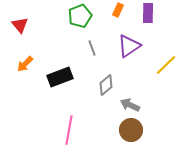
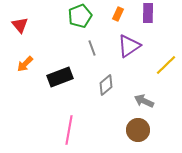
orange rectangle: moved 4 px down
gray arrow: moved 14 px right, 4 px up
brown circle: moved 7 px right
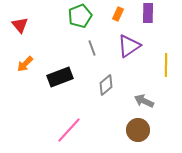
yellow line: rotated 45 degrees counterclockwise
pink line: rotated 32 degrees clockwise
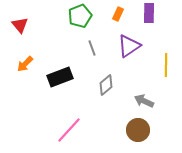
purple rectangle: moved 1 px right
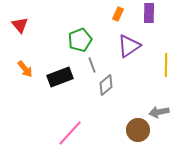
green pentagon: moved 24 px down
gray line: moved 17 px down
orange arrow: moved 5 px down; rotated 84 degrees counterclockwise
gray arrow: moved 15 px right, 11 px down; rotated 36 degrees counterclockwise
pink line: moved 1 px right, 3 px down
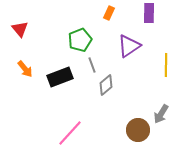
orange rectangle: moved 9 px left, 1 px up
red triangle: moved 4 px down
gray arrow: moved 2 px right, 2 px down; rotated 48 degrees counterclockwise
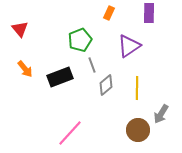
yellow line: moved 29 px left, 23 px down
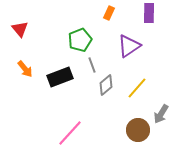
yellow line: rotated 40 degrees clockwise
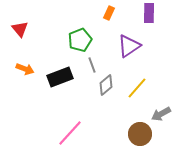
orange arrow: rotated 30 degrees counterclockwise
gray arrow: rotated 30 degrees clockwise
brown circle: moved 2 px right, 4 px down
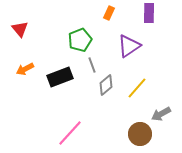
orange arrow: rotated 132 degrees clockwise
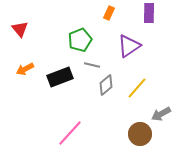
gray line: rotated 56 degrees counterclockwise
